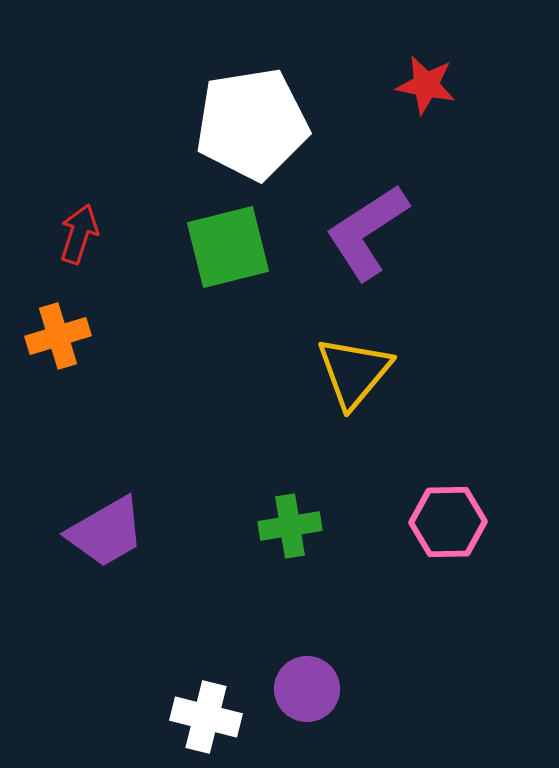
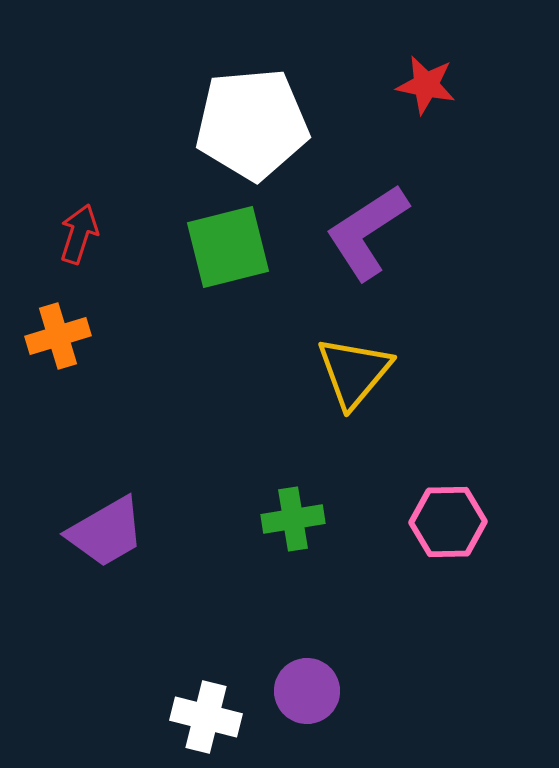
white pentagon: rotated 4 degrees clockwise
green cross: moved 3 px right, 7 px up
purple circle: moved 2 px down
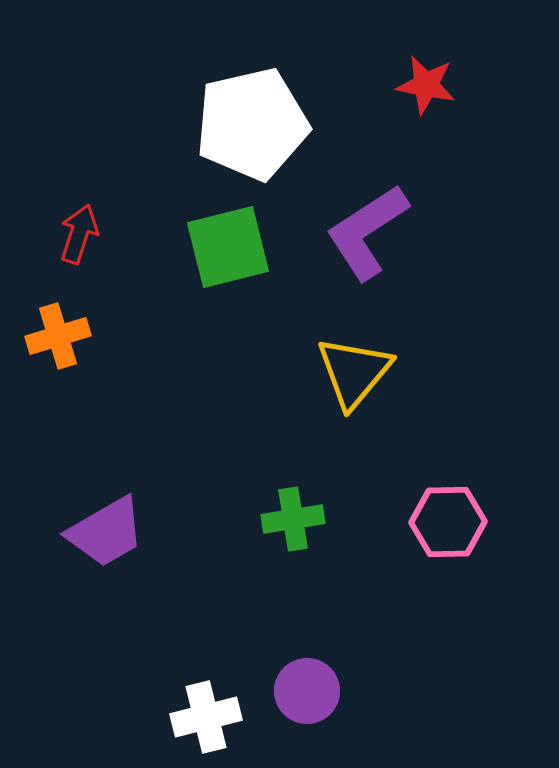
white pentagon: rotated 8 degrees counterclockwise
white cross: rotated 28 degrees counterclockwise
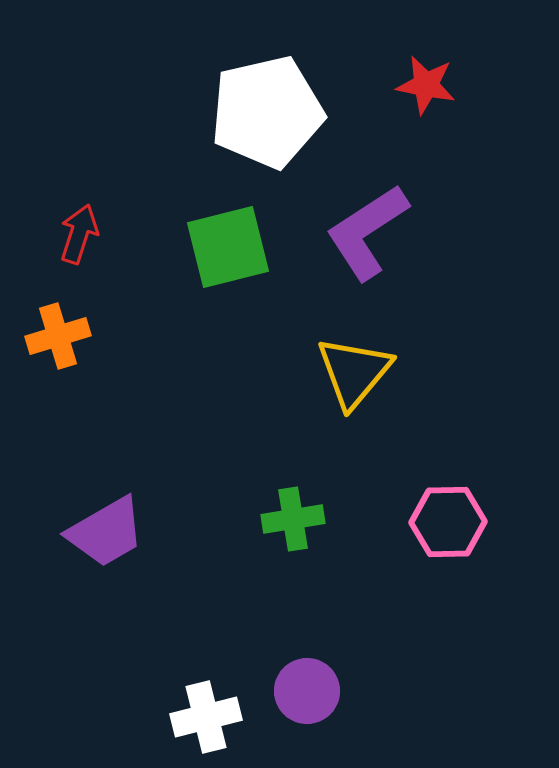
white pentagon: moved 15 px right, 12 px up
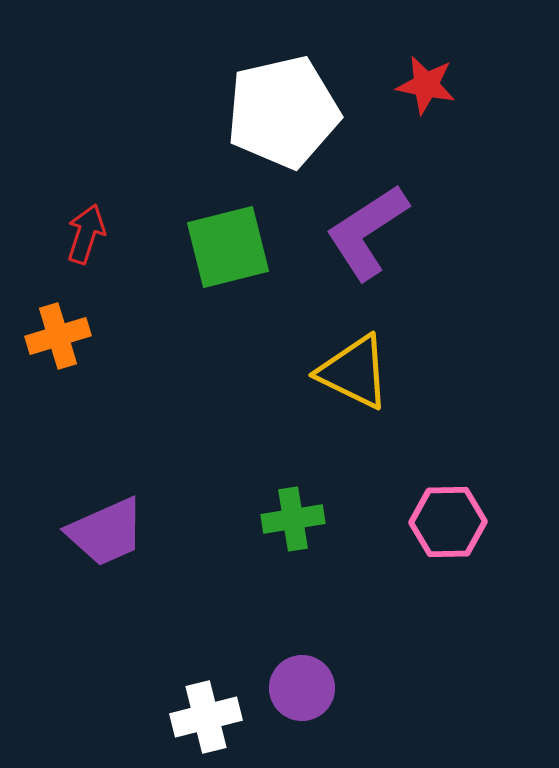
white pentagon: moved 16 px right
red arrow: moved 7 px right
yellow triangle: rotated 44 degrees counterclockwise
purple trapezoid: rotated 6 degrees clockwise
purple circle: moved 5 px left, 3 px up
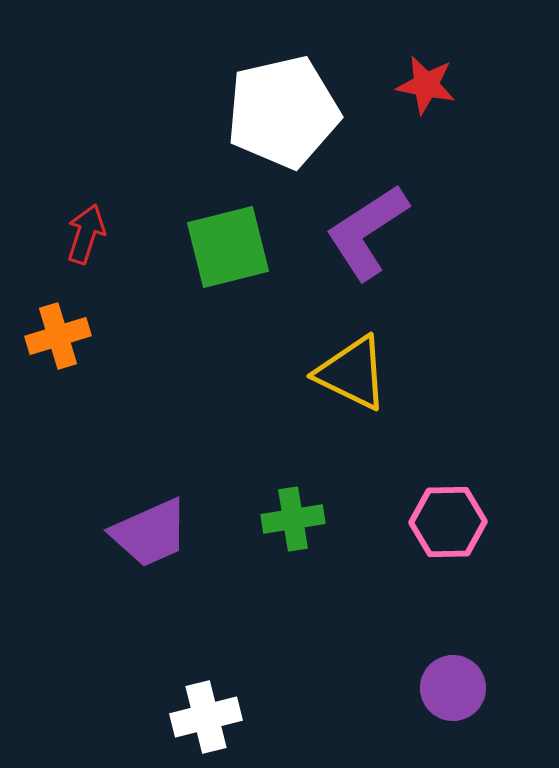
yellow triangle: moved 2 px left, 1 px down
purple trapezoid: moved 44 px right, 1 px down
purple circle: moved 151 px right
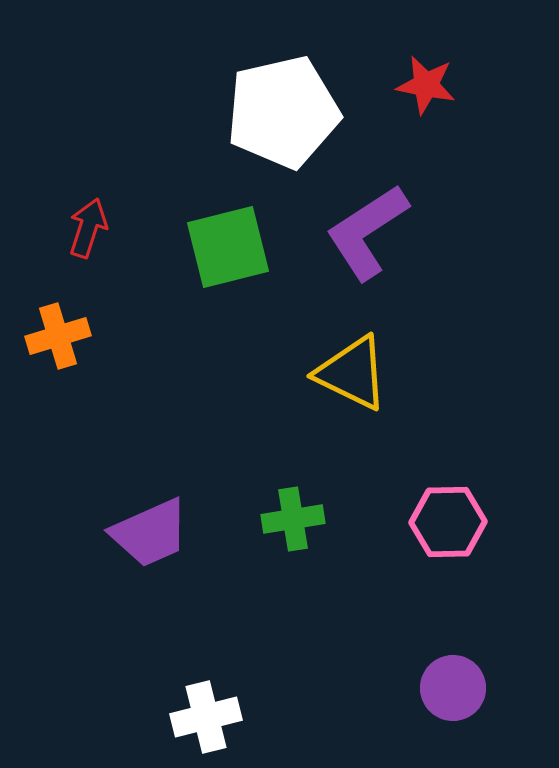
red arrow: moved 2 px right, 6 px up
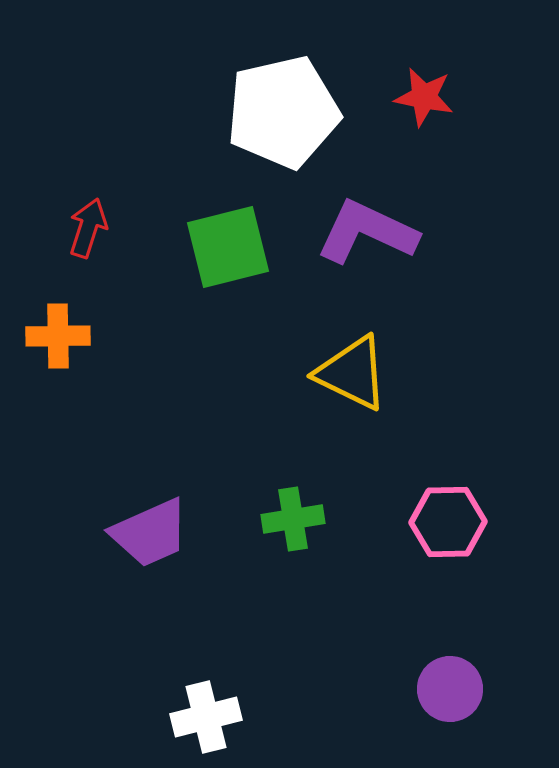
red star: moved 2 px left, 12 px down
purple L-shape: rotated 58 degrees clockwise
orange cross: rotated 16 degrees clockwise
purple circle: moved 3 px left, 1 px down
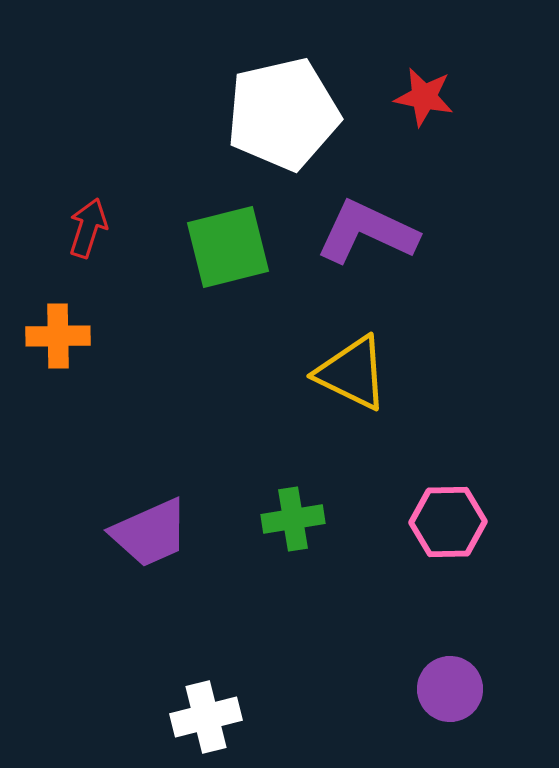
white pentagon: moved 2 px down
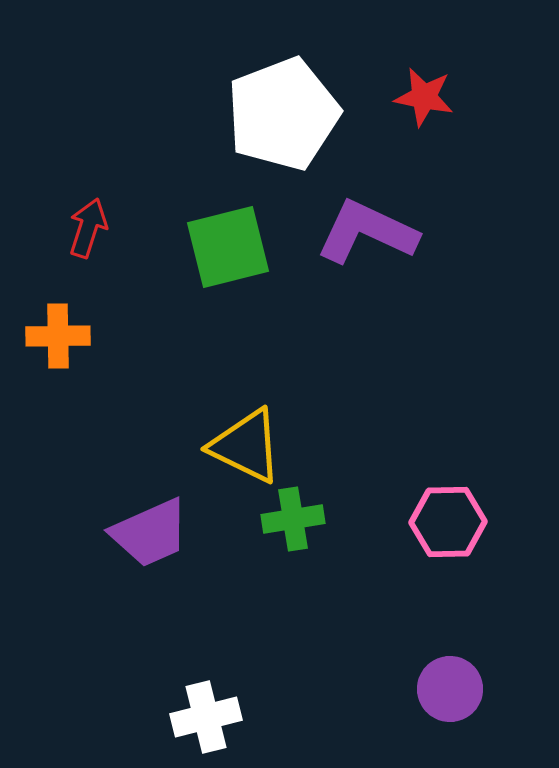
white pentagon: rotated 8 degrees counterclockwise
yellow triangle: moved 106 px left, 73 px down
